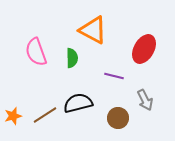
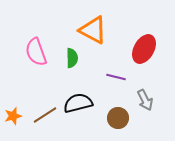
purple line: moved 2 px right, 1 px down
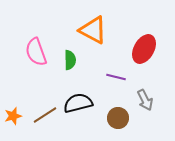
green semicircle: moved 2 px left, 2 px down
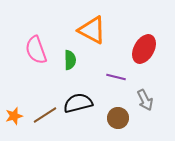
orange triangle: moved 1 px left
pink semicircle: moved 2 px up
orange star: moved 1 px right
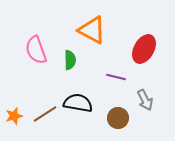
black semicircle: rotated 24 degrees clockwise
brown line: moved 1 px up
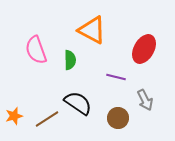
black semicircle: rotated 24 degrees clockwise
brown line: moved 2 px right, 5 px down
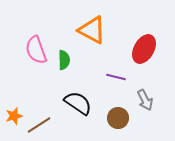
green semicircle: moved 6 px left
brown line: moved 8 px left, 6 px down
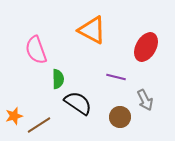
red ellipse: moved 2 px right, 2 px up
green semicircle: moved 6 px left, 19 px down
brown circle: moved 2 px right, 1 px up
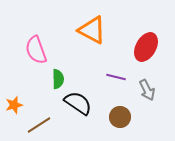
gray arrow: moved 2 px right, 10 px up
orange star: moved 11 px up
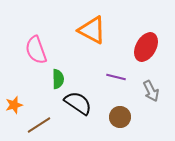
gray arrow: moved 4 px right, 1 px down
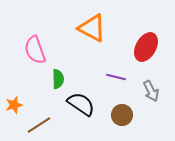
orange triangle: moved 2 px up
pink semicircle: moved 1 px left
black semicircle: moved 3 px right, 1 px down
brown circle: moved 2 px right, 2 px up
